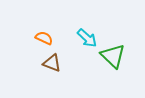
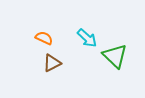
green triangle: moved 2 px right
brown triangle: rotated 48 degrees counterclockwise
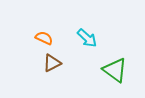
green triangle: moved 14 px down; rotated 8 degrees counterclockwise
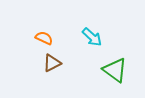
cyan arrow: moved 5 px right, 1 px up
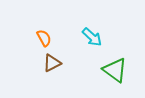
orange semicircle: rotated 36 degrees clockwise
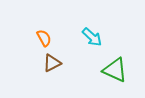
green triangle: rotated 12 degrees counterclockwise
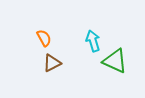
cyan arrow: moved 1 px right, 4 px down; rotated 150 degrees counterclockwise
green triangle: moved 9 px up
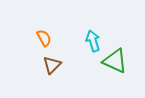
brown triangle: moved 2 px down; rotated 18 degrees counterclockwise
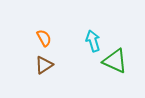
brown triangle: moved 8 px left; rotated 12 degrees clockwise
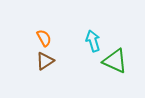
brown triangle: moved 1 px right, 4 px up
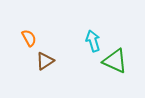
orange semicircle: moved 15 px left
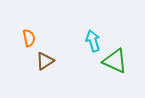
orange semicircle: rotated 18 degrees clockwise
